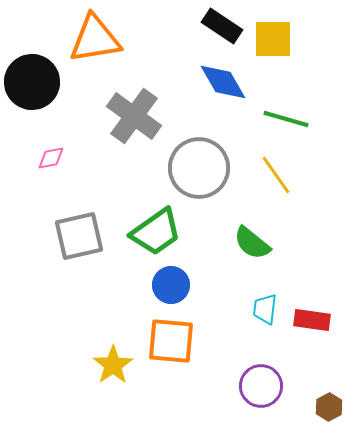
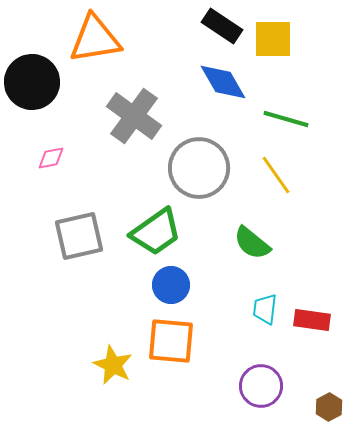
yellow star: rotated 12 degrees counterclockwise
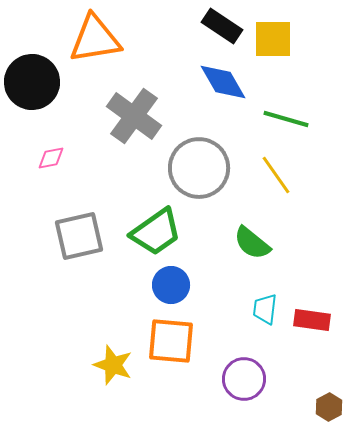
yellow star: rotated 6 degrees counterclockwise
purple circle: moved 17 px left, 7 px up
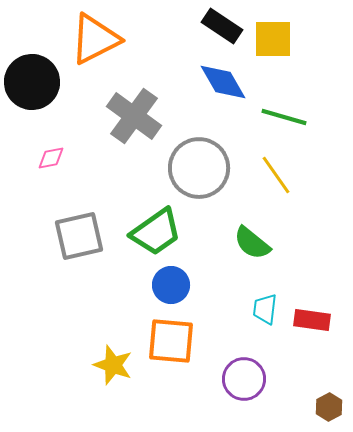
orange triangle: rotated 18 degrees counterclockwise
green line: moved 2 px left, 2 px up
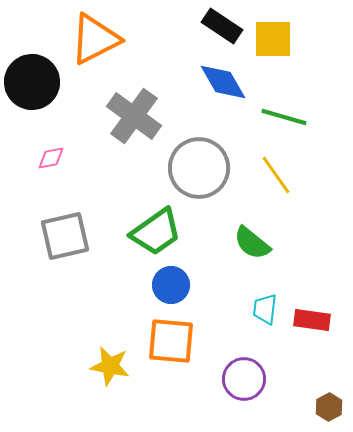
gray square: moved 14 px left
yellow star: moved 3 px left, 1 px down; rotated 9 degrees counterclockwise
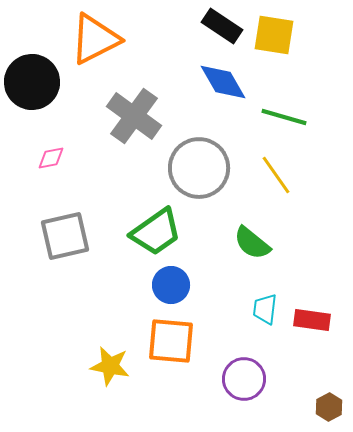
yellow square: moved 1 px right, 4 px up; rotated 9 degrees clockwise
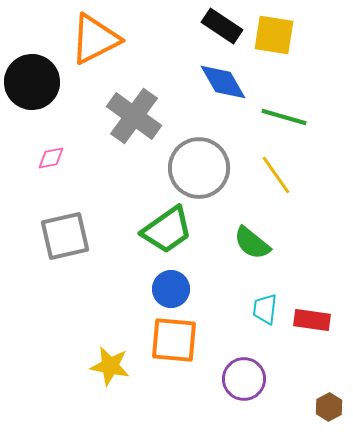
green trapezoid: moved 11 px right, 2 px up
blue circle: moved 4 px down
orange square: moved 3 px right, 1 px up
